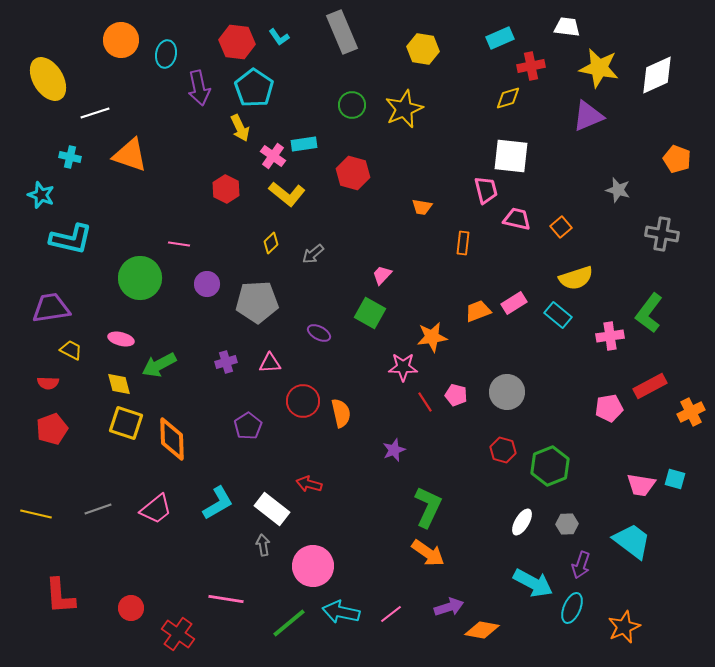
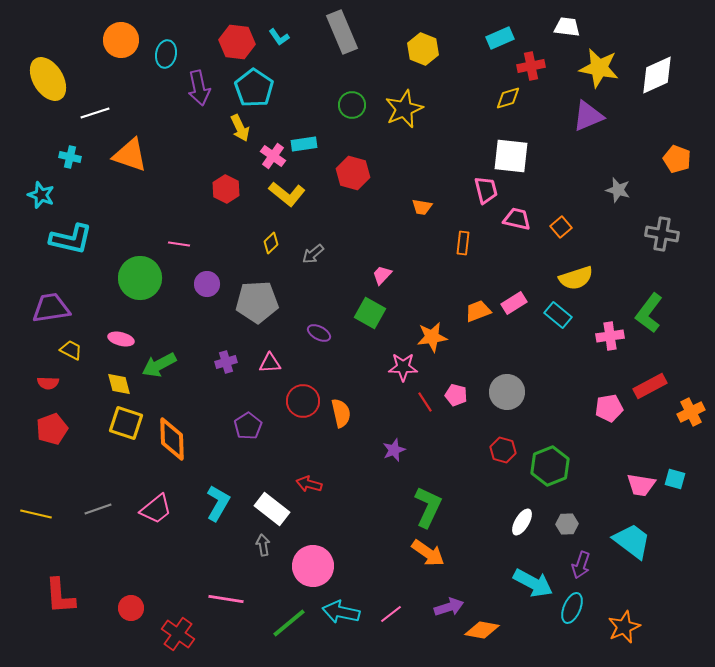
yellow hexagon at (423, 49): rotated 12 degrees clockwise
cyan L-shape at (218, 503): rotated 30 degrees counterclockwise
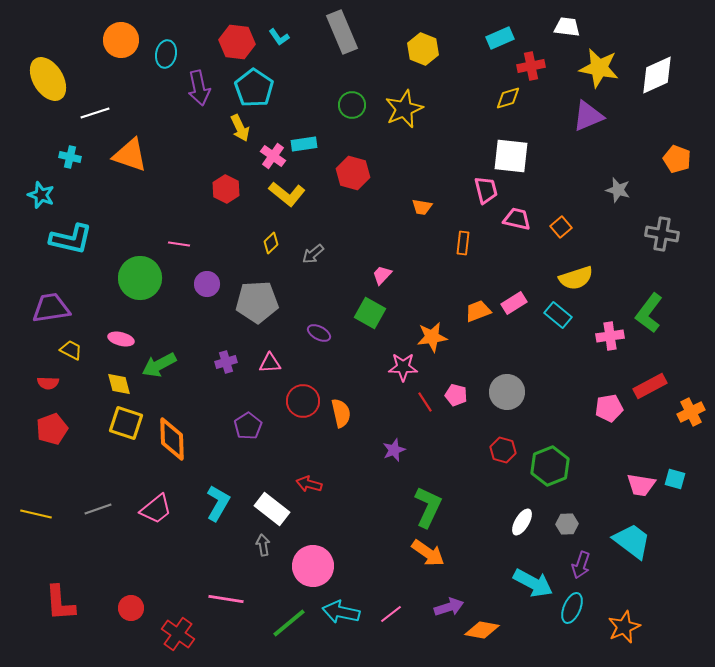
red L-shape at (60, 596): moved 7 px down
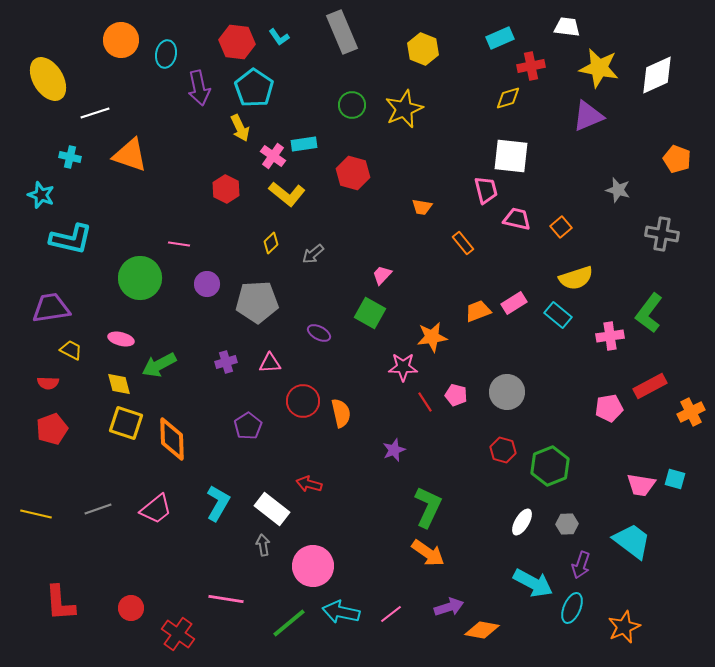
orange rectangle at (463, 243): rotated 45 degrees counterclockwise
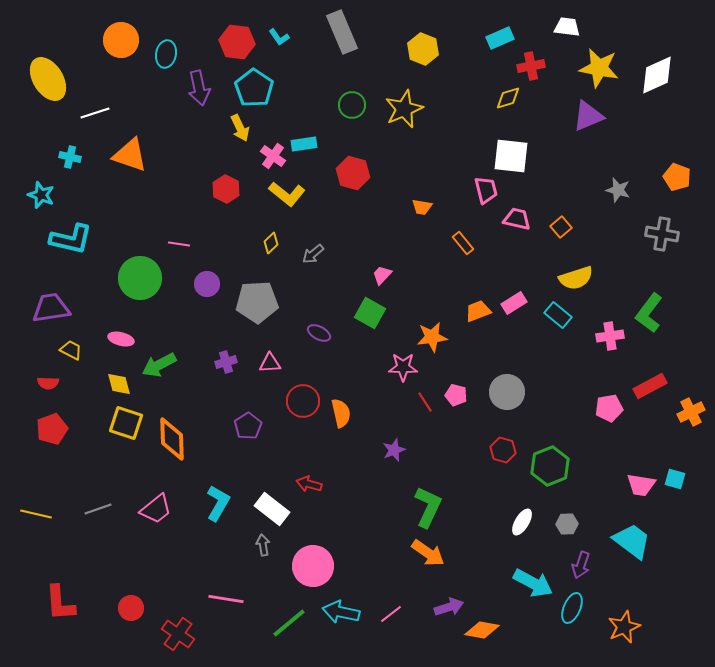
orange pentagon at (677, 159): moved 18 px down
